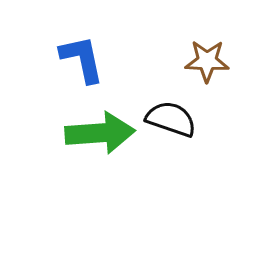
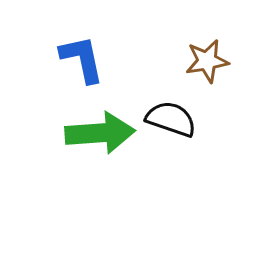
brown star: rotated 12 degrees counterclockwise
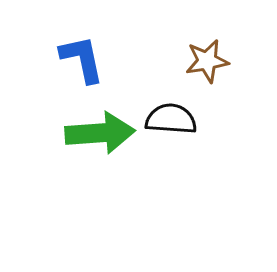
black semicircle: rotated 15 degrees counterclockwise
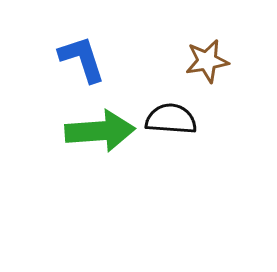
blue L-shape: rotated 6 degrees counterclockwise
green arrow: moved 2 px up
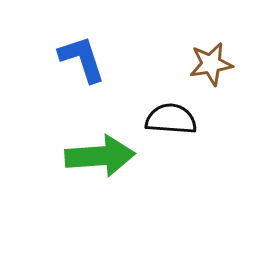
brown star: moved 4 px right, 3 px down
green arrow: moved 25 px down
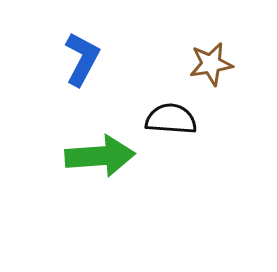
blue L-shape: rotated 46 degrees clockwise
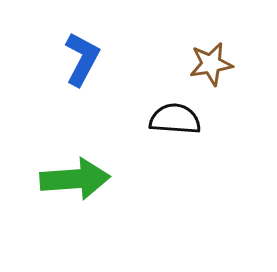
black semicircle: moved 4 px right
green arrow: moved 25 px left, 23 px down
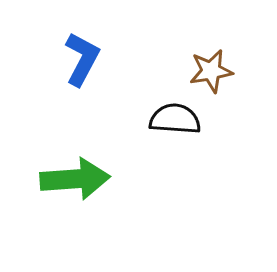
brown star: moved 7 px down
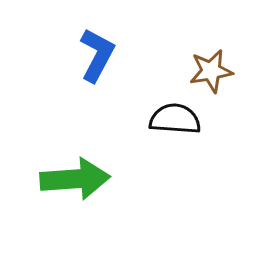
blue L-shape: moved 15 px right, 4 px up
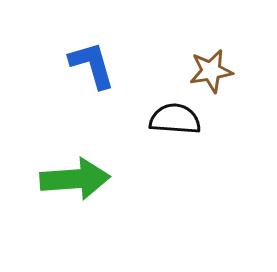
blue L-shape: moved 5 px left, 10 px down; rotated 44 degrees counterclockwise
